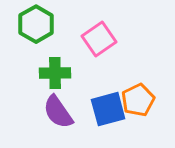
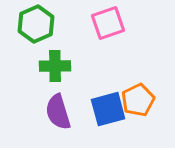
green hexagon: rotated 6 degrees clockwise
pink square: moved 9 px right, 16 px up; rotated 16 degrees clockwise
green cross: moved 7 px up
purple semicircle: rotated 18 degrees clockwise
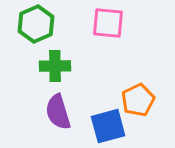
pink square: rotated 24 degrees clockwise
blue square: moved 17 px down
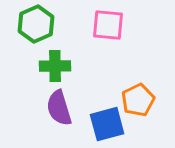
pink square: moved 2 px down
purple semicircle: moved 1 px right, 4 px up
blue square: moved 1 px left, 2 px up
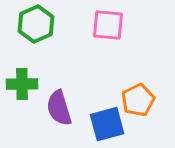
green cross: moved 33 px left, 18 px down
